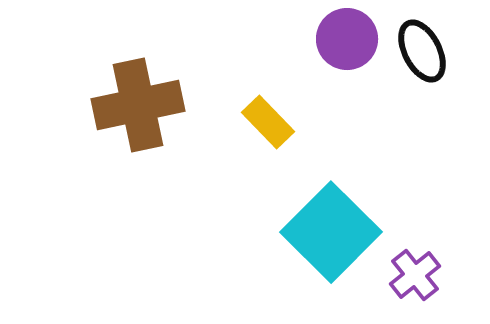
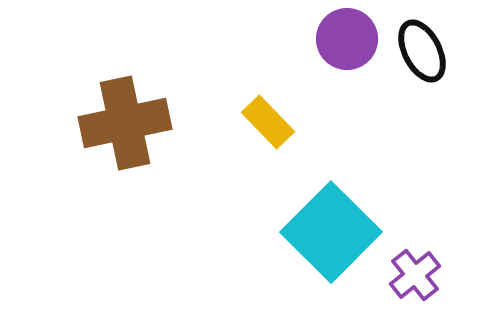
brown cross: moved 13 px left, 18 px down
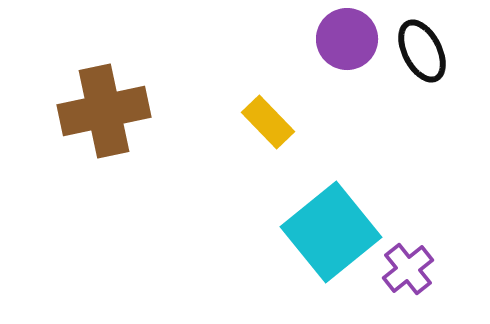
brown cross: moved 21 px left, 12 px up
cyan square: rotated 6 degrees clockwise
purple cross: moved 7 px left, 6 px up
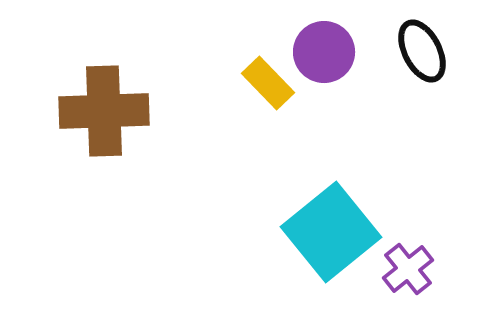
purple circle: moved 23 px left, 13 px down
brown cross: rotated 10 degrees clockwise
yellow rectangle: moved 39 px up
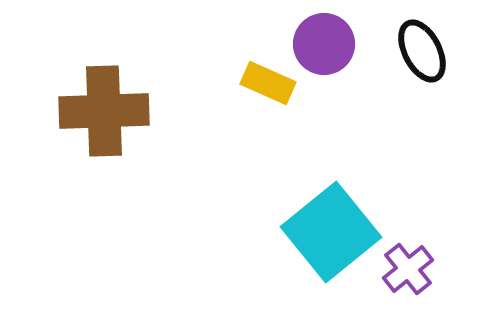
purple circle: moved 8 px up
yellow rectangle: rotated 22 degrees counterclockwise
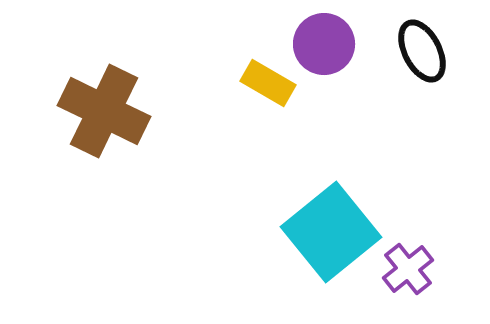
yellow rectangle: rotated 6 degrees clockwise
brown cross: rotated 28 degrees clockwise
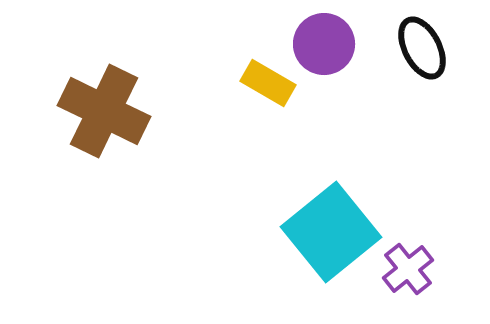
black ellipse: moved 3 px up
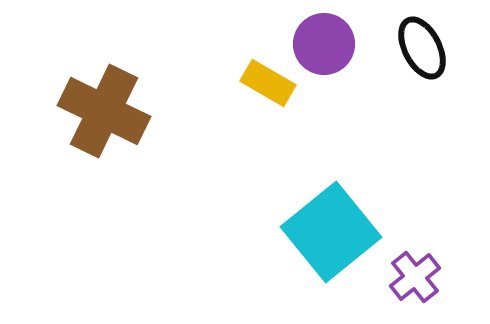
purple cross: moved 7 px right, 8 px down
